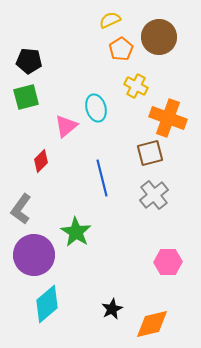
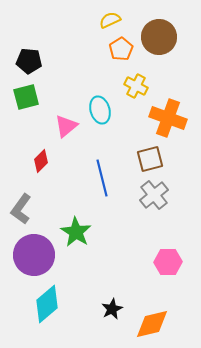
cyan ellipse: moved 4 px right, 2 px down
brown square: moved 6 px down
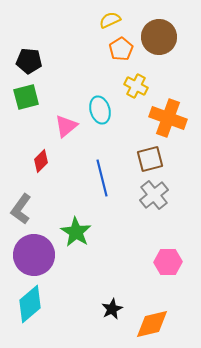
cyan diamond: moved 17 px left
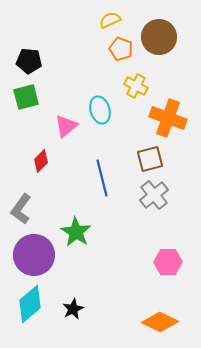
orange pentagon: rotated 20 degrees counterclockwise
black star: moved 39 px left
orange diamond: moved 8 px right, 2 px up; rotated 39 degrees clockwise
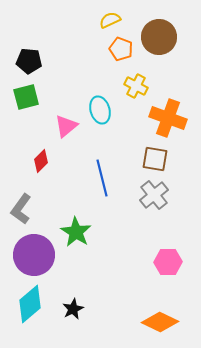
brown square: moved 5 px right; rotated 24 degrees clockwise
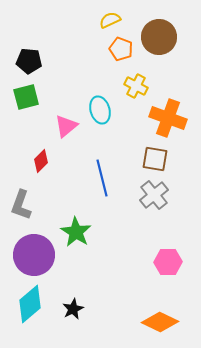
gray L-shape: moved 4 px up; rotated 16 degrees counterclockwise
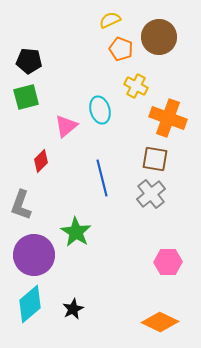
gray cross: moved 3 px left, 1 px up
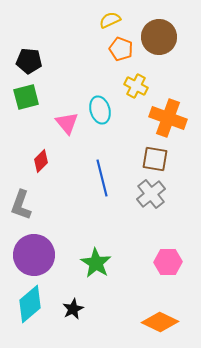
pink triangle: moved 1 px right, 3 px up; rotated 30 degrees counterclockwise
green star: moved 20 px right, 31 px down
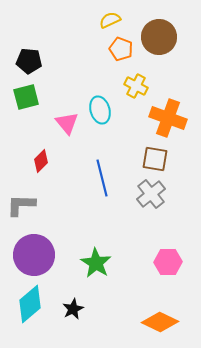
gray L-shape: rotated 72 degrees clockwise
